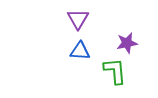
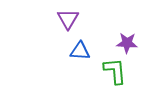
purple triangle: moved 10 px left
purple star: rotated 15 degrees clockwise
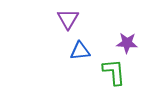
blue triangle: rotated 10 degrees counterclockwise
green L-shape: moved 1 px left, 1 px down
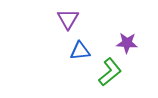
green L-shape: moved 4 px left; rotated 56 degrees clockwise
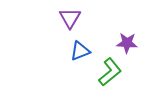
purple triangle: moved 2 px right, 1 px up
blue triangle: rotated 15 degrees counterclockwise
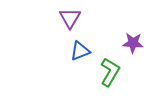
purple star: moved 6 px right
green L-shape: rotated 20 degrees counterclockwise
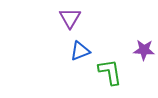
purple star: moved 11 px right, 7 px down
green L-shape: rotated 40 degrees counterclockwise
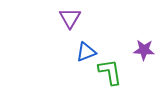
blue triangle: moved 6 px right, 1 px down
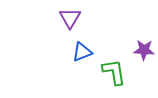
blue triangle: moved 4 px left
green L-shape: moved 4 px right
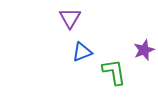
purple star: rotated 25 degrees counterclockwise
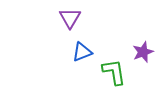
purple star: moved 1 px left, 2 px down
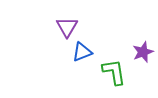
purple triangle: moved 3 px left, 9 px down
